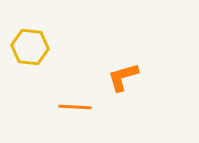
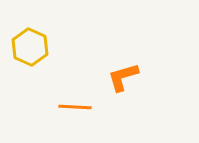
yellow hexagon: rotated 18 degrees clockwise
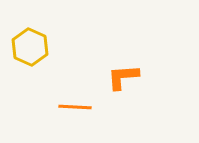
orange L-shape: rotated 12 degrees clockwise
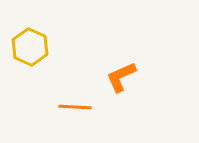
orange L-shape: moved 2 px left; rotated 20 degrees counterclockwise
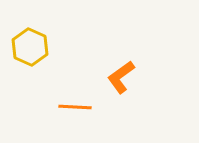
orange L-shape: rotated 12 degrees counterclockwise
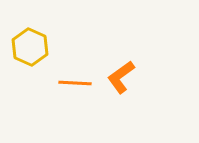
orange line: moved 24 px up
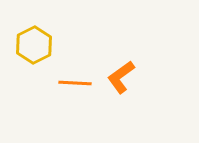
yellow hexagon: moved 4 px right, 2 px up; rotated 9 degrees clockwise
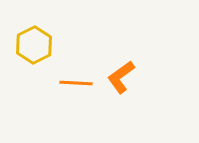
orange line: moved 1 px right
